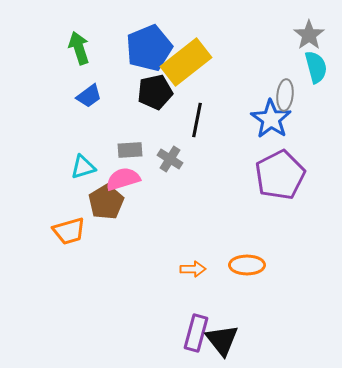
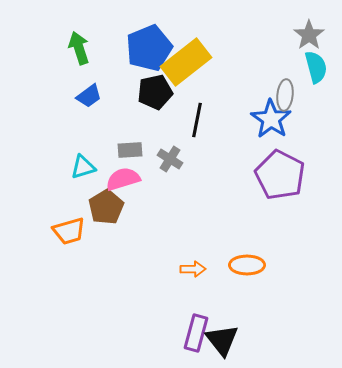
purple pentagon: rotated 18 degrees counterclockwise
brown pentagon: moved 5 px down
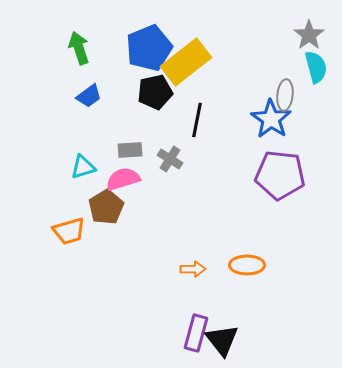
purple pentagon: rotated 21 degrees counterclockwise
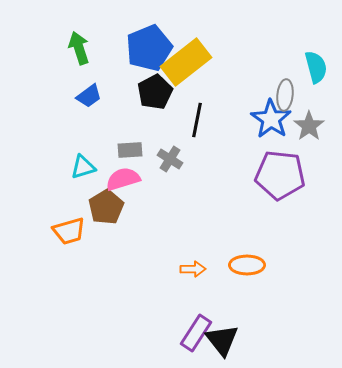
gray star: moved 91 px down
black pentagon: rotated 16 degrees counterclockwise
purple rectangle: rotated 18 degrees clockwise
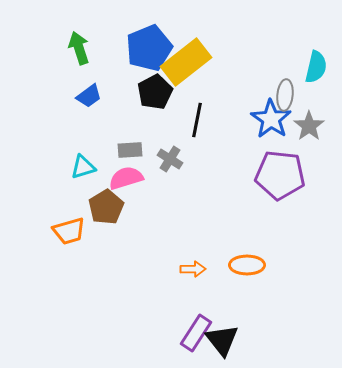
cyan semicircle: rotated 28 degrees clockwise
pink semicircle: moved 3 px right, 1 px up
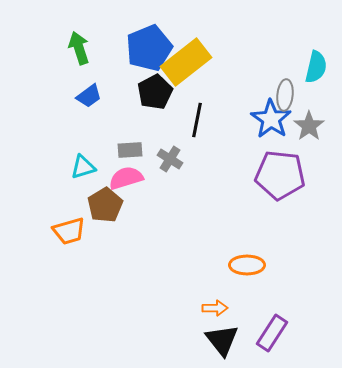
brown pentagon: moved 1 px left, 2 px up
orange arrow: moved 22 px right, 39 px down
purple rectangle: moved 76 px right
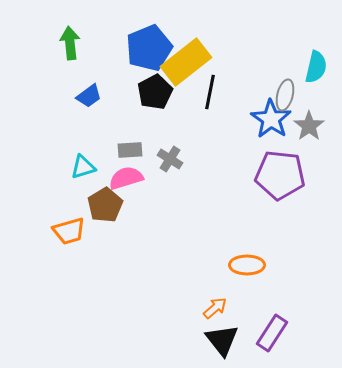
green arrow: moved 9 px left, 5 px up; rotated 12 degrees clockwise
gray ellipse: rotated 8 degrees clockwise
black line: moved 13 px right, 28 px up
orange arrow: rotated 40 degrees counterclockwise
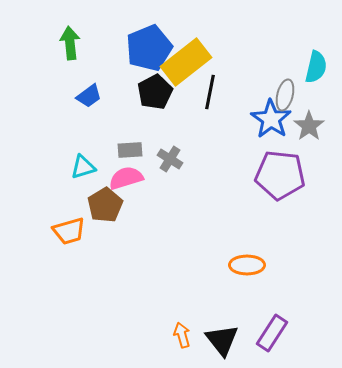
orange arrow: moved 33 px left, 27 px down; rotated 65 degrees counterclockwise
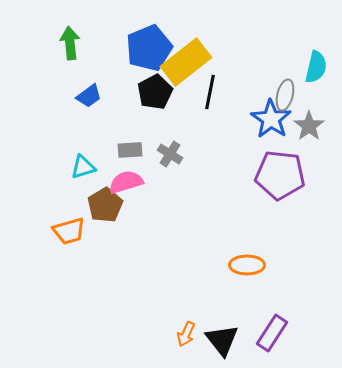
gray cross: moved 5 px up
pink semicircle: moved 4 px down
orange arrow: moved 4 px right, 1 px up; rotated 140 degrees counterclockwise
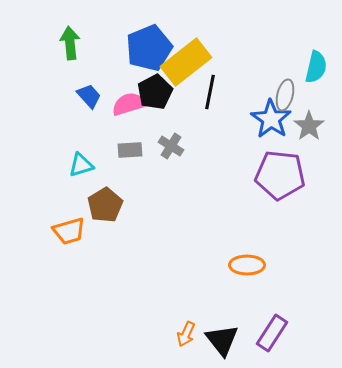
blue trapezoid: rotated 96 degrees counterclockwise
gray cross: moved 1 px right, 8 px up
cyan triangle: moved 2 px left, 2 px up
pink semicircle: moved 3 px right, 78 px up
